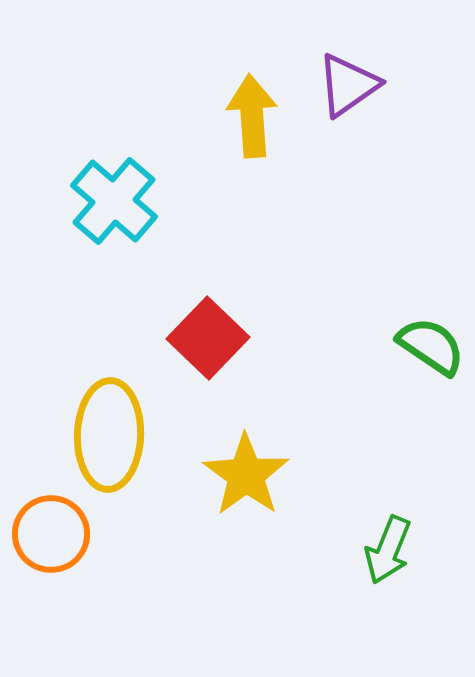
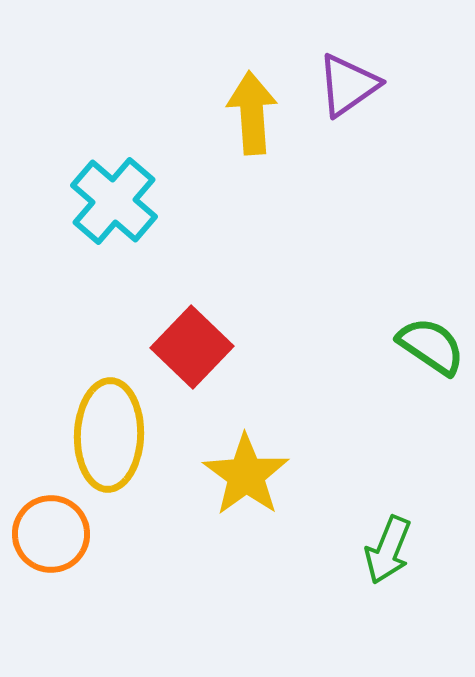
yellow arrow: moved 3 px up
red square: moved 16 px left, 9 px down
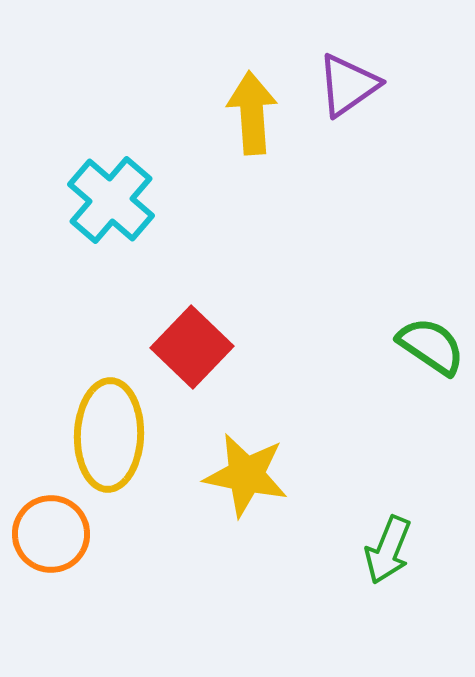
cyan cross: moved 3 px left, 1 px up
yellow star: rotated 24 degrees counterclockwise
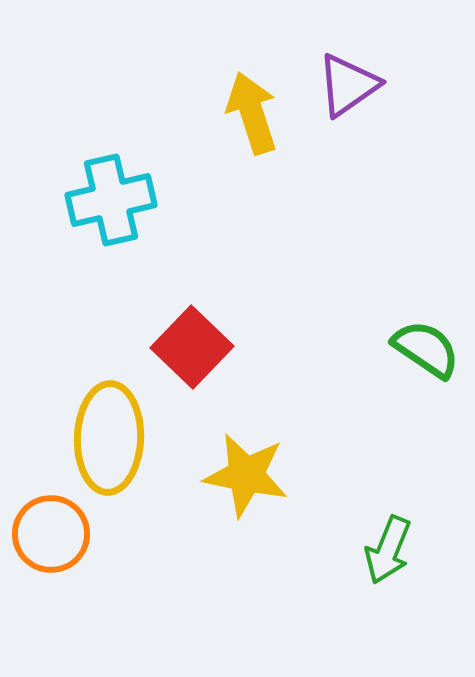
yellow arrow: rotated 14 degrees counterclockwise
cyan cross: rotated 36 degrees clockwise
green semicircle: moved 5 px left, 3 px down
yellow ellipse: moved 3 px down
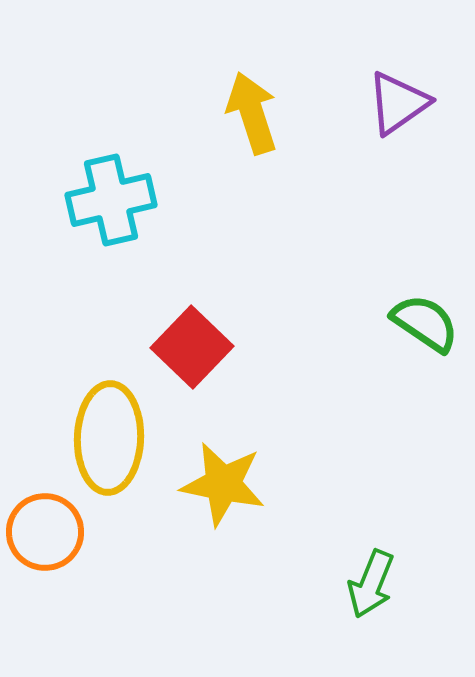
purple triangle: moved 50 px right, 18 px down
green semicircle: moved 1 px left, 26 px up
yellow star: moved 23 px left, 9 px down
orange circle: moved 6 px left, 2 px up
green arrow: moved 17 px left, 34 px down
